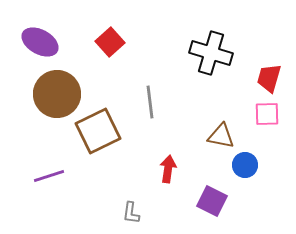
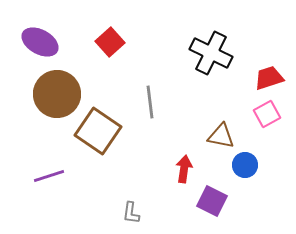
black cross: rotated 9 degrees clockwise
red trapezoid: rotated 56 degrees clockwise
pink square: rotated 28 degrees counterclockwise
brown square: rotated 30 degrees counterclockwise
red arrow: moved 16 px right
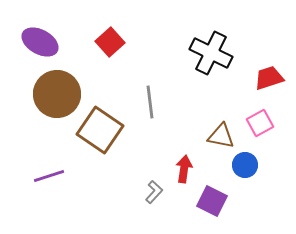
pink square: moved 7 px left, 9 px down
brown square: moved 2 px right, 1 px up
gray L-shape: moved 23 px right, 21 px up; rotated 145 degrees counterclockwise
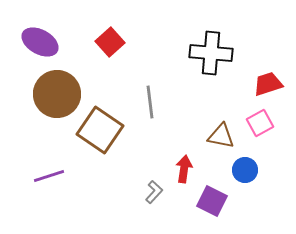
black cross: rotated 21 degrees counterclockwise
red trapezoid: moved 1 px left, 6 px down
blue circle: moved 5 px down
